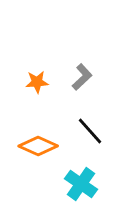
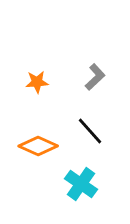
gray L-shape: moved 13 px right
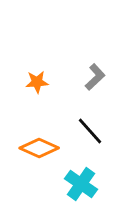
orange diamond: moved 1 px right, 2 px down
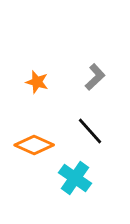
orange star: rotated 20 degrees clockwise
orange diamond: moved 5 px left, 3 px up
cyan cross: moved 6 px left, 6 px up
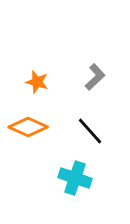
orange diamond: moved 6 px left, 18 px up
cyan cross: rotated 16 degrees counterclockwise
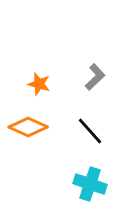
orange star: moved 2 px right, 2 px down
cyan cross: moved 15 px right, 6 px down
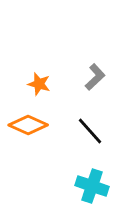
orange diamond: moved 2 px up
cyan cross: moved 2 px right, 2 px down
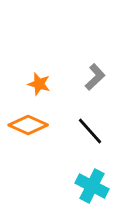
cyan cross: rotated 8 degrees clockwise
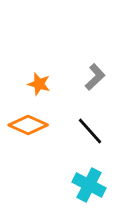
cyan cross: moved 3 px left, 1 px up
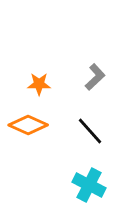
orange star: rotated 15 degrees counterclockwise
